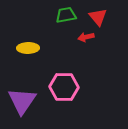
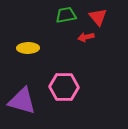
purple triangle: rotated 48 degrees counterclockwise
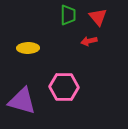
green trapezoid: moved 2 px right; rotated 100 degrees clockwise
red arrow: moved 3 px right, 4 px down
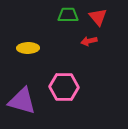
green trapezoid: rotated 90 degrees counterclockwise
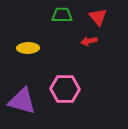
green trapezoid: moved 6 px left
pink hexagon: moved 1 px right, 2 px down
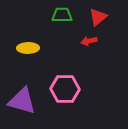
red triangle: rotated 30 degrees clockwise
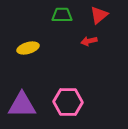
red triangle: moved 1 px right, 2 px up
yellow ellipse: rotated 15 degrees counterclockwise
pink hexagon: moved 3 px right, 13 px down
purple triangle: moved 4 px down; rotated 16 degrees counterclockwise
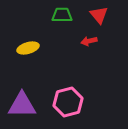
red triangle: rotated 30 degrees counterclockwise
pink hexagon: rotated 16 degrees counterclockwise
